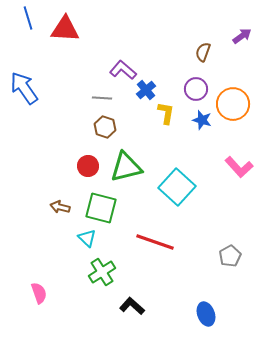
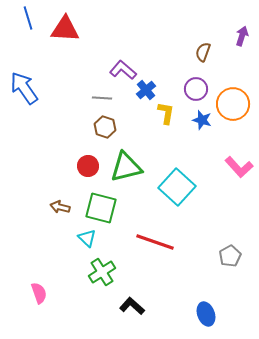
purple arrow: rotated 36 degrees counterclockwise
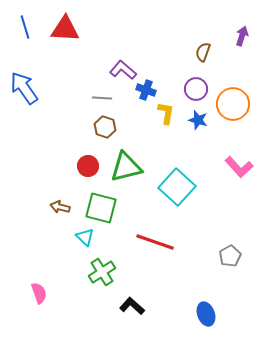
blue line: moved 3 px left, 9 px down
blue cross: rotated 30 degrees counterclockwise
blue star: moved 4 px left
cyan triangle: moved 2 px left, 1 px up
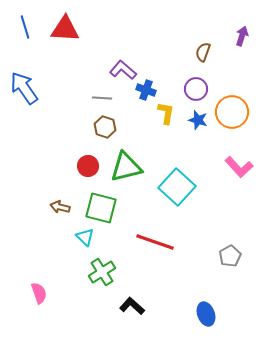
orange circle: moved 1 px left, 8 px down
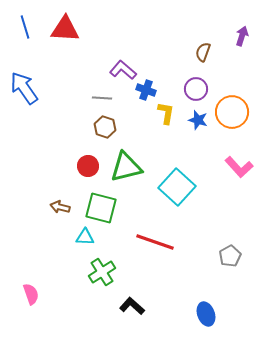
cyan triangle: rotated 42 degrees counterclockwise
pink semicircle: moved 8 px left, 1 px down
